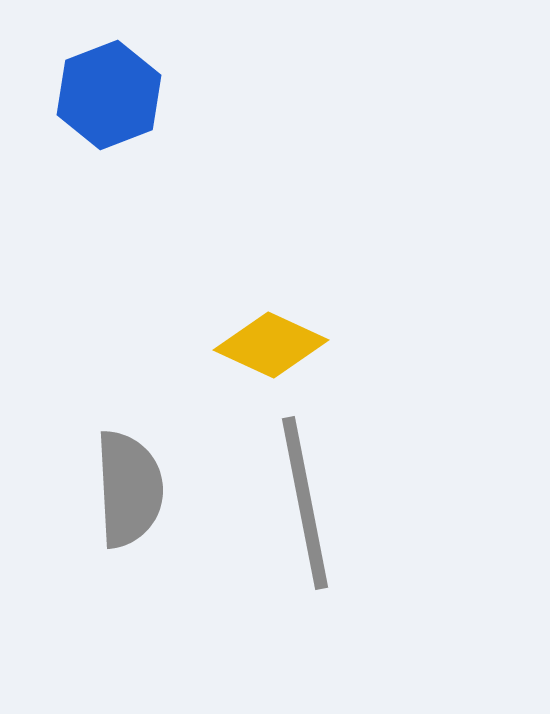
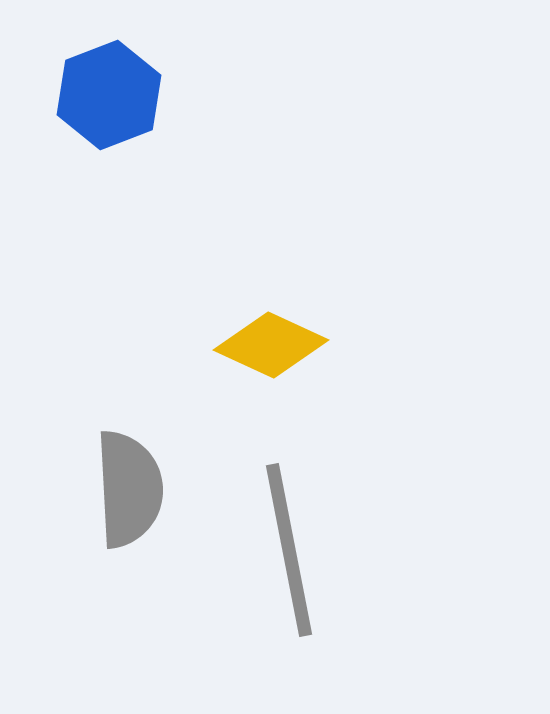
gray line: moved 16 px left, 47 px down
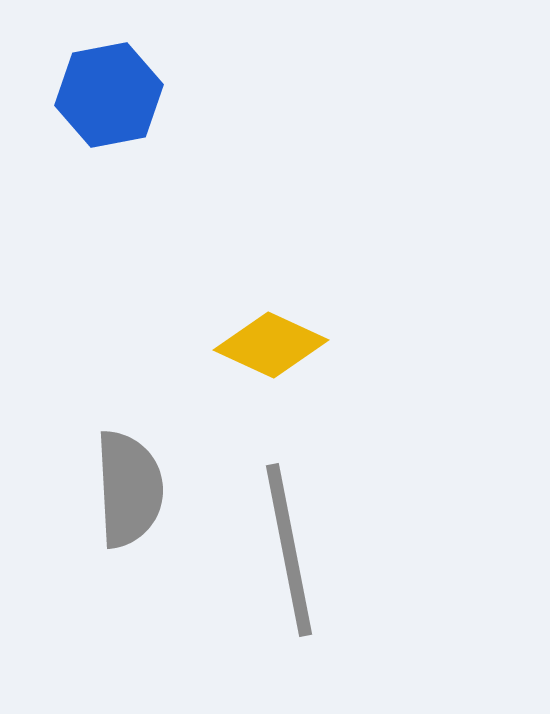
blue hexagon: rotated 10 degrees clockwise
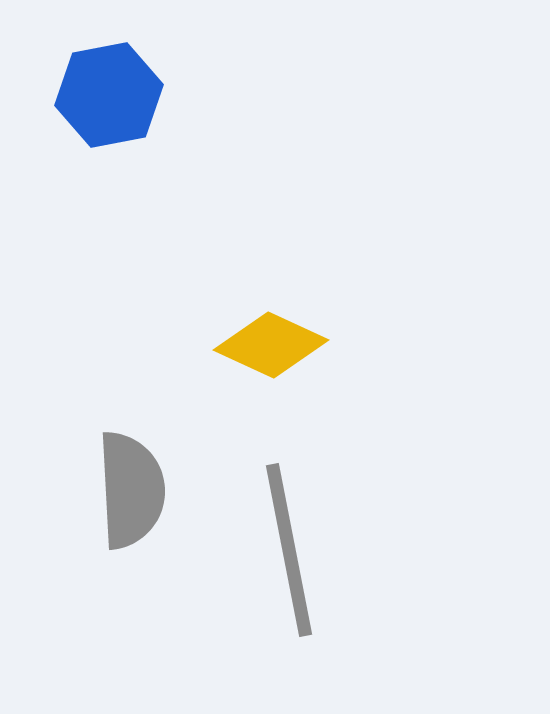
gray semicircle: moved 2 px right, 1 px down
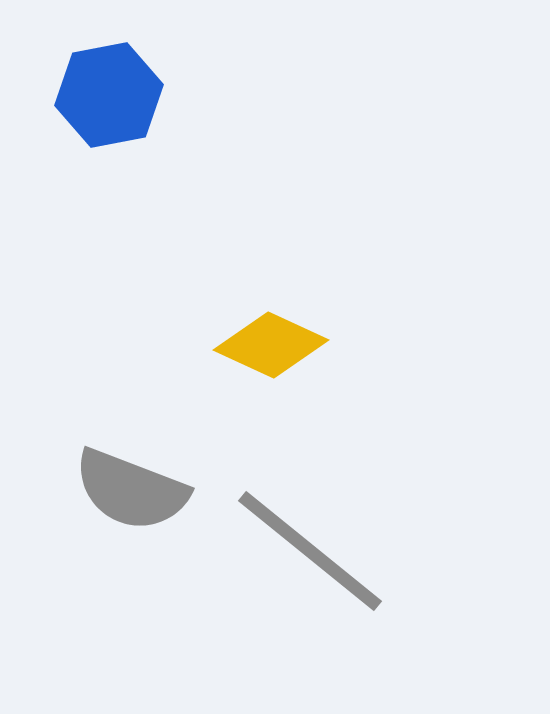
gray semicircle: rotated 114 degrees clockwise
gray line: moved 21 px right, 1 px down; rotated 40 degrees counterclockwise
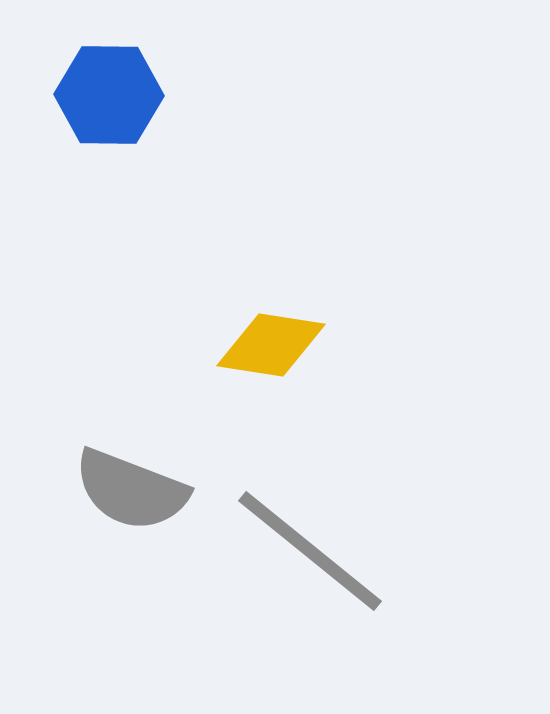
blue hexagon: rotated 12 degrees clockwise
yellow diamond: rotated 16 degrees counterclockwise
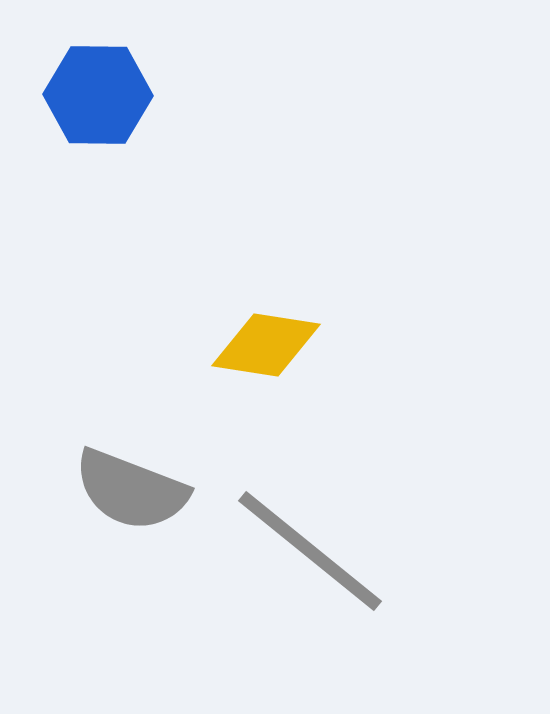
blue hexagon: moved 11 px left
yellow diamond: moved 5 px left
